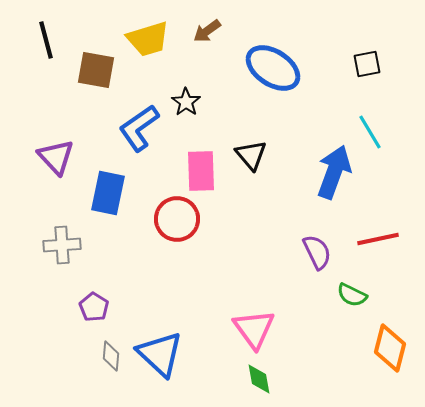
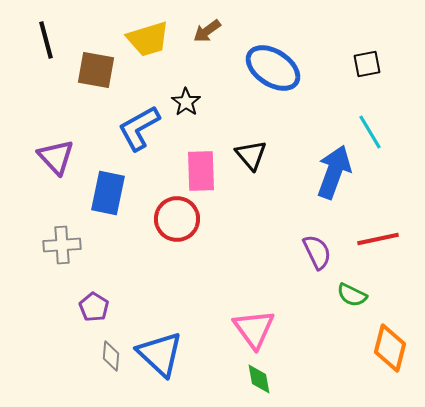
blue L-shape: rotated 6 degrees clockwise
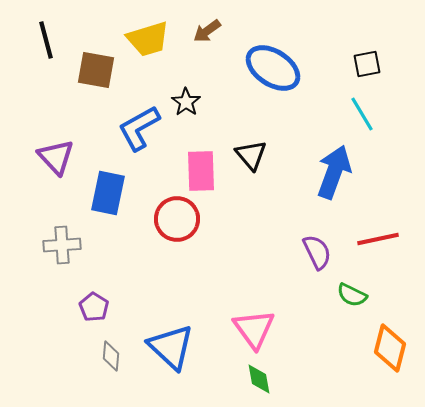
cyan line: moved 8 px left, 18 px up
blue triangle: moved 11 px right, 7 px up
